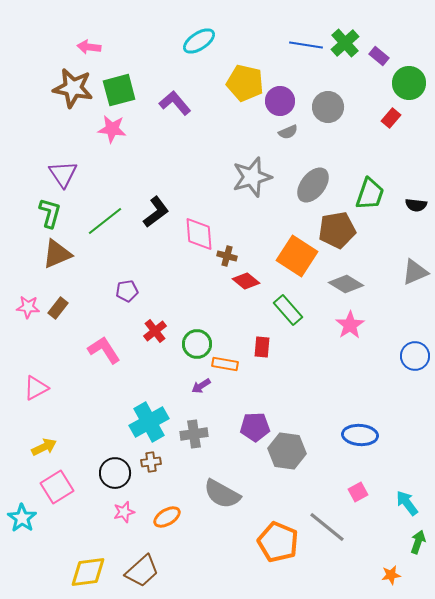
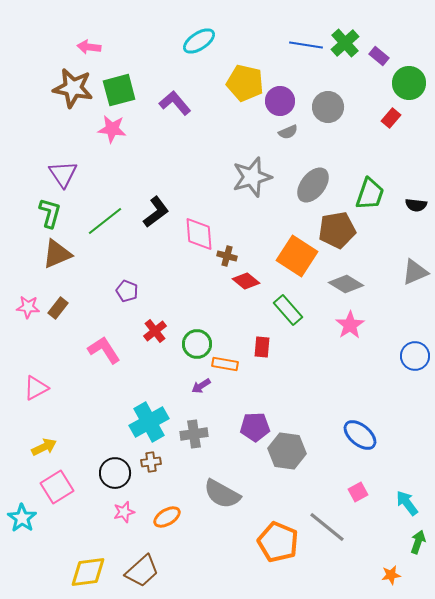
purple pentagon at (127, 291): rotated 30 degrees clockwise
blue ellipse at (360, 435): rotated 36 degrees clockwise
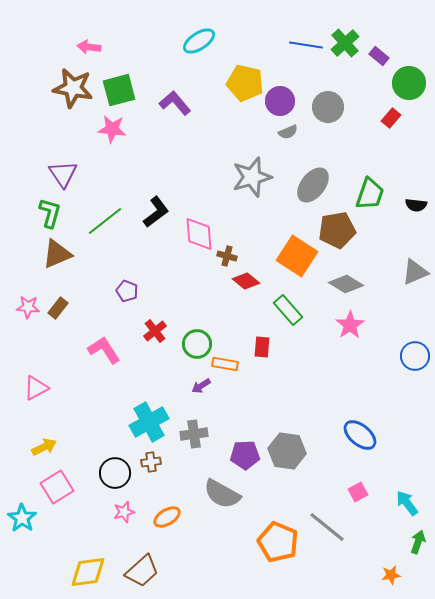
purple pentagon at (255, 427): moved 10 px left, 28 px down
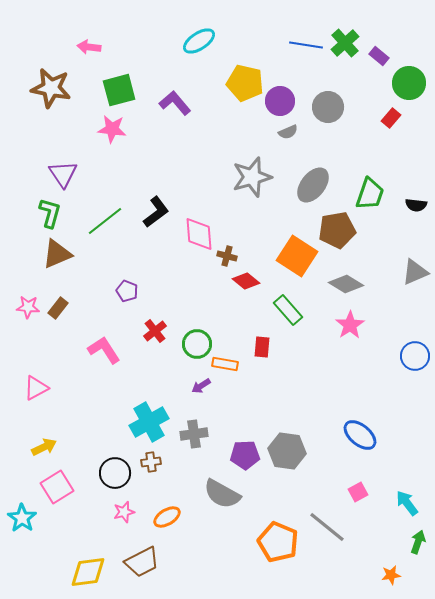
brown star at (73, 88): moved 22 px left
brown trapezoid at (142, 571): moved 9 px up; rotated 15 degrees clockwise
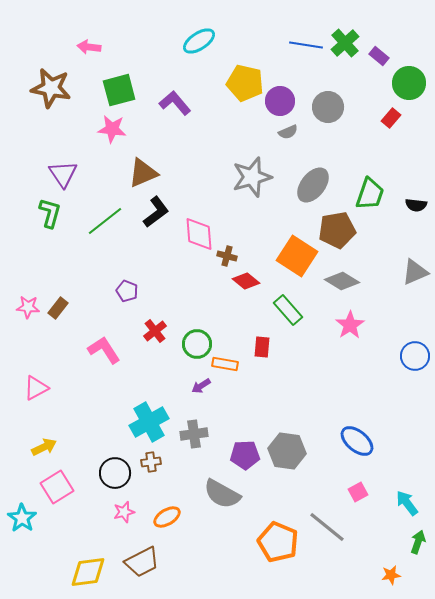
brown triangle at (57, 254): moved 86 px right, 81 px up
gray diamond at (346, 284): moved 4 px left, 3 px up
blue ellipse at (360, 435): moved 3 px left, 6 px down
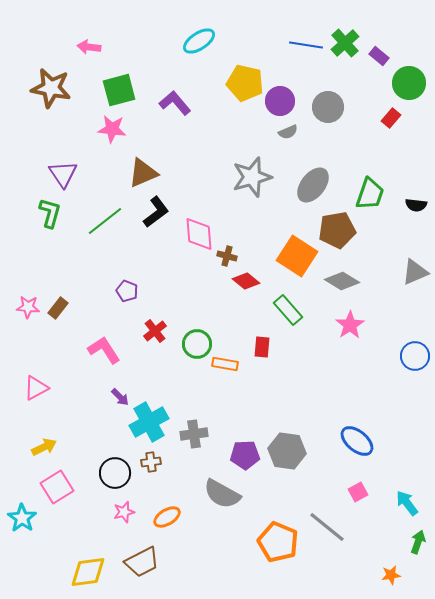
purple arrow at (201, 386): moved 81 px left, 11 px down; rotated 102 degrees counterclockwise
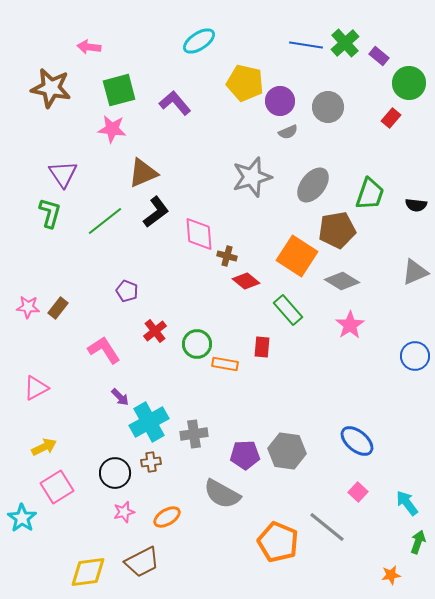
pink square at (358, 492): rotated 18 degrees counterclockwise
